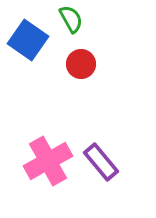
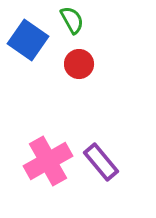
green semicircle: moved 1 px right, 1 px down
red circle: moved 2 px left
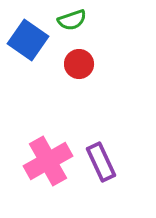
green semicircle: rotated 100 degrees clockwise
purple rectangle: rotated 15 degrees clockwise
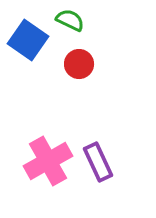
green semicircle: moved 2 px left; rotated 136 degrees counterclockwise
purple rectangle: moved 3 px left
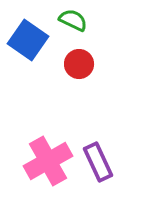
green semicircle: moved 3 px right
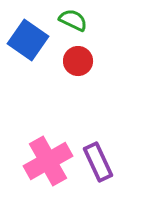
red circle: moved 1 px left, 3 px up
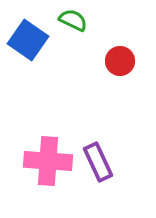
red circle: moved 42 px right
pink cross: rotated 33 degrees clockwise
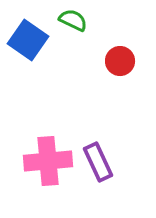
pink cross: rotated 9 degrees counterclockwise
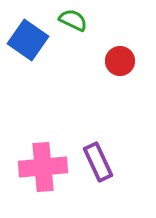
pink cross: moved 5 px left, 6 px down
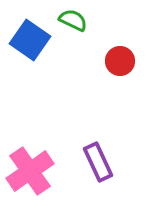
blue square: moved 2 px right
pink cross: moved 13 px left, 4 px down; rotated 30 degrees counterclockwise
